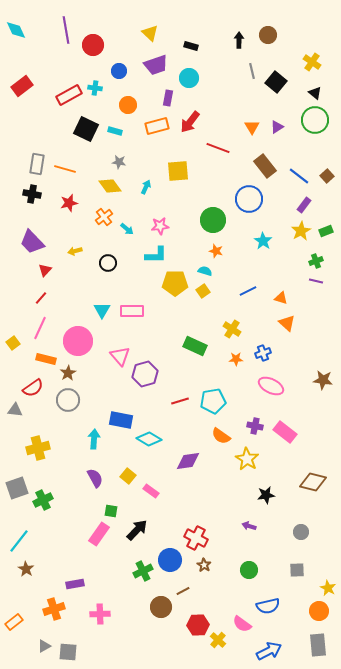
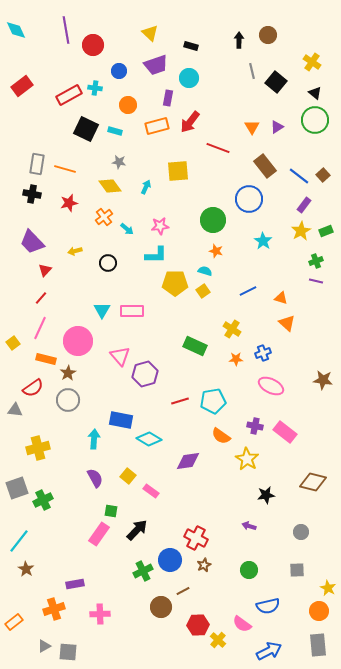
brown square at (327, 176): moved 4 px left, 1 px up
brown star at (204, 565): rotated 16 degrees clockwise
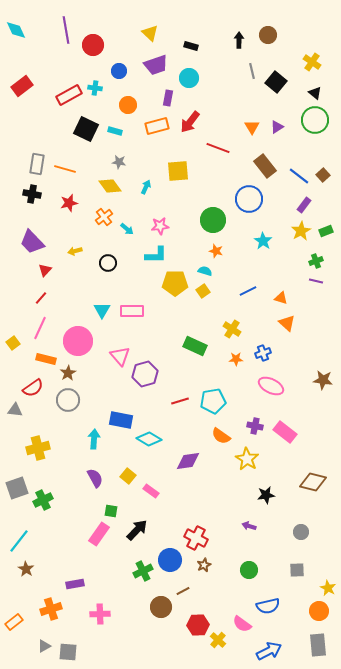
orange cross at (54, 609): moved 3 px left
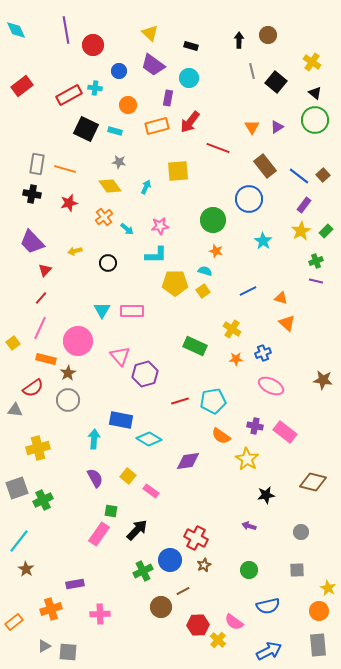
purple trapezoid at (156, 65): moved 3 px left; rotated 55 degrees clockwise
green rectangle at (326, 231): rotated 24 degrees counterclockwise
pink semicircle at (242, 624): moved 8 px left, 2 px up
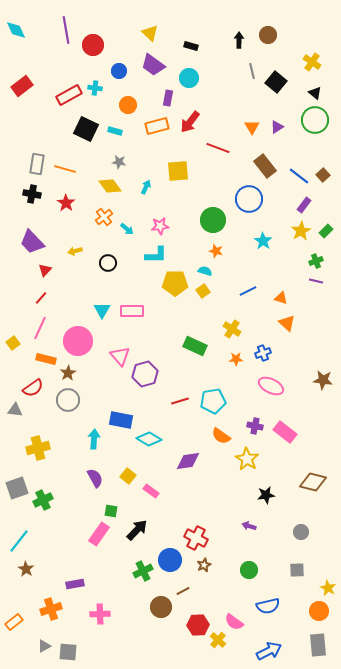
red star at (69, 203): moved 3 px left; rotated 24 degrees counterclockwise
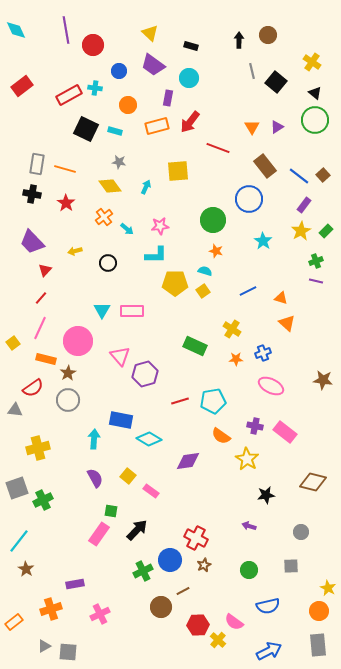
gray square at (297, 570): moved 6 px left, 4 px up
pink cross at (100, 614): rotated 24 degrees counterclockwise
